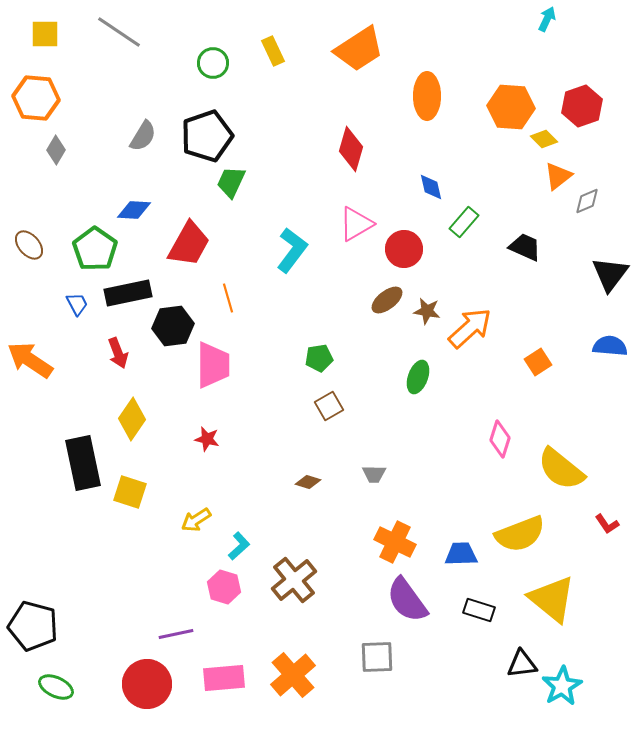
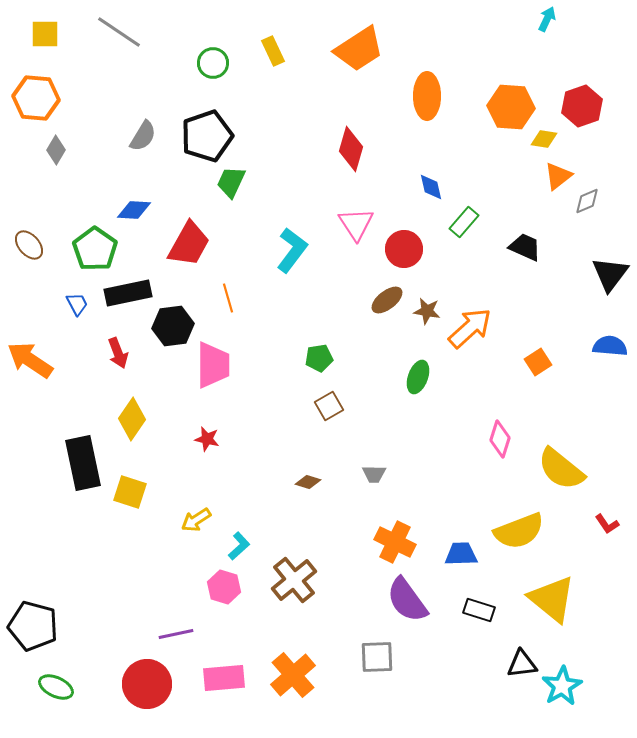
yellow diamond at (544, 139): rotated 36 degrees counterclockwise
pink triangle at (356, 224): rotated 33 degrees counterclockwise
yellow semicircle at (520, 534): moved 1 px left, 3 px up
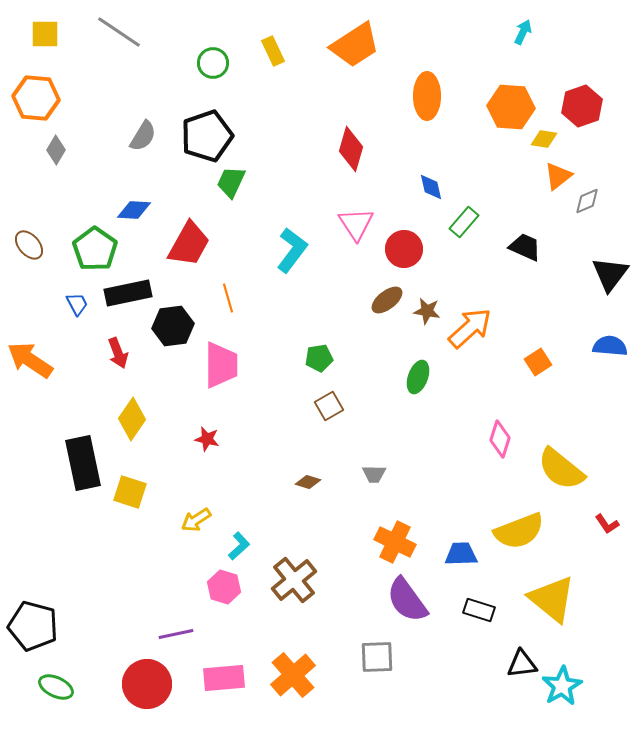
cyan arrow at (547, 19): moved 24 px left, 13 px down
orange trapezoid at (359, 49): moved 4 px left, 4 px up
pink trapezoid at (213, 365): moved 8 px right
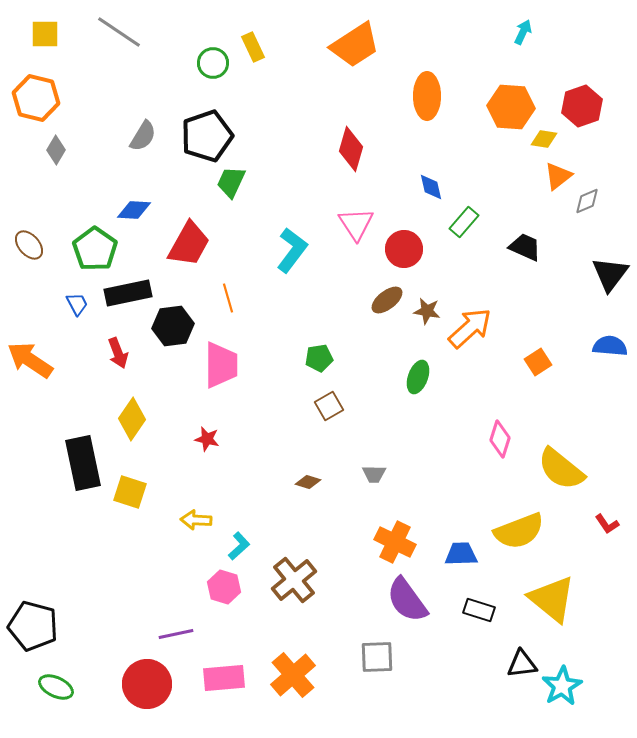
yellow rectangle at (273, 51): moved 20 px left, 4 px up
orange hexagon at (36, 98): rotated 9 degrees clockwise
yellow arrow at (196, 520): rotated 36 degrees clockwise
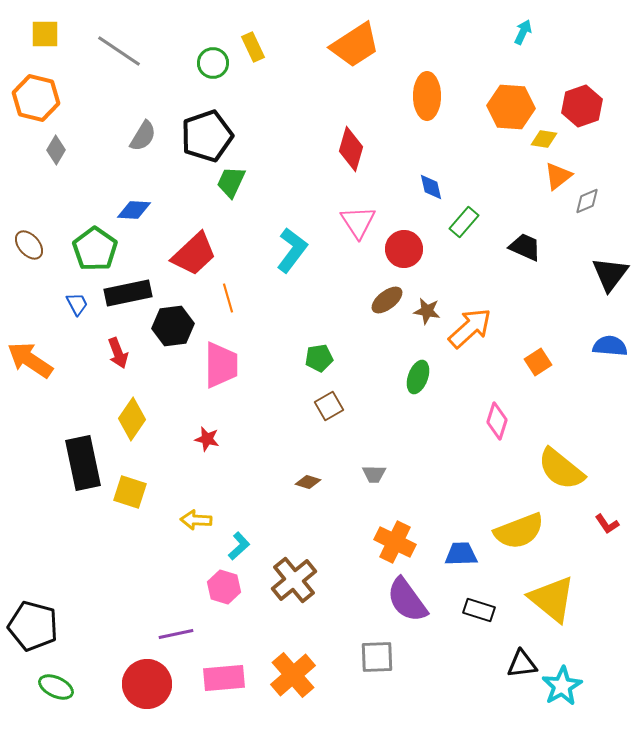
gray line at (119, 32): moved 19 px down
pink triangle at (356, 224): moved 2 px right, 2 px up
red trapezoid at (189, 244): moved 5 px right, 10 px down; rotated 18 degrees clockwise
pink diamond at (500, 439): moved 3 px left, 18 px up
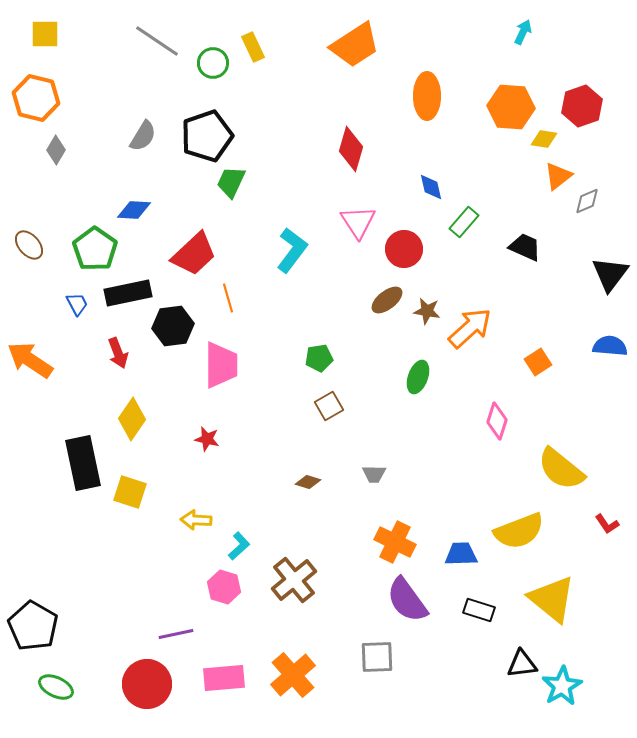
gray line at (119, 51): moved 38 px right, 10 px up
black pentagon at (33, 626): rotated 15 degrees clockwise
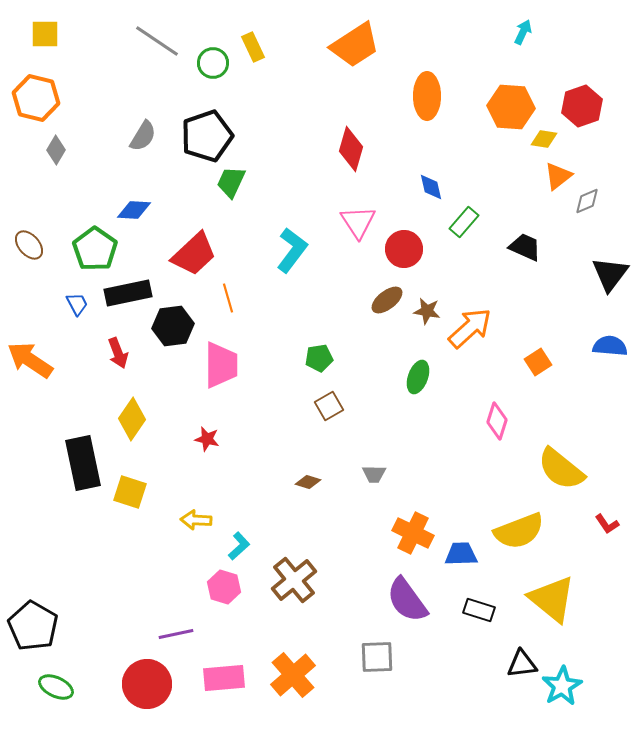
orange cross at (395, 542): moved 18 px right, 9 px up
